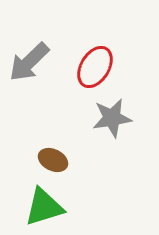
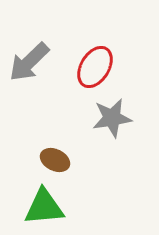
brown ellipse: moved 2 px right
green triangle: rotated 12 degrees clockwise
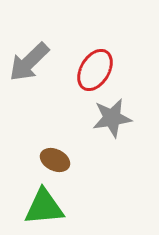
red ellipse: moved 3 px down
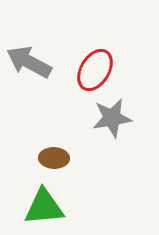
gray arrow: rotated 72 degrees clockwise
brown ellipse: moved 1 px left, 2 px up; rotated 24 degrees counterclockwise
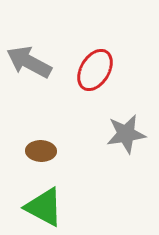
gray star: moved 14 px right, 16 px down
brown ellipse: moved 13 px left, 7 px up
green triangle: rotated 33 degrees clockwise
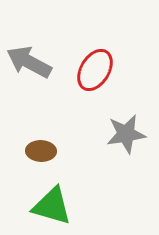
green triangle: moved 8 px right, 1 px up; rotated 12 degrees counterclockwise
